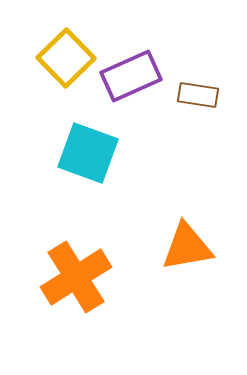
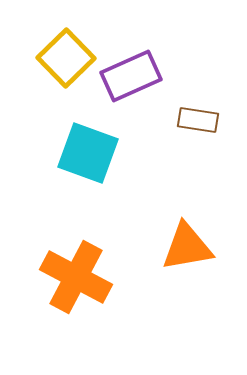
brown rectangle: moved 25 px down
orange cross: rotated 30 degrees counterclockwise
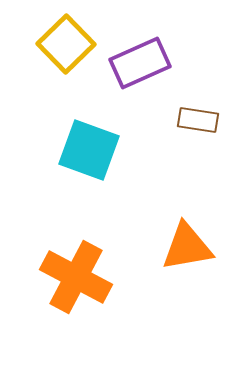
yellow square: moved 14 px up
purple rectangle: moved 9 px right, 13 px up
cyan square: moved 1 px right, 3 px up
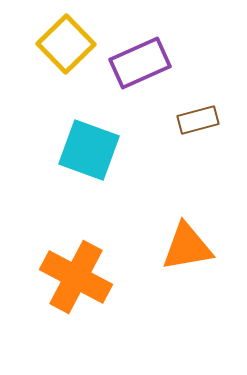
brown rectangle: rotated 24 degrees counterclockwise
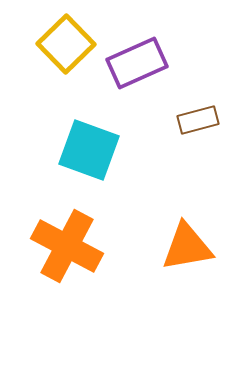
purple rectangle: moved 3 px left
orange cross: moved 9 px left, 31 px up
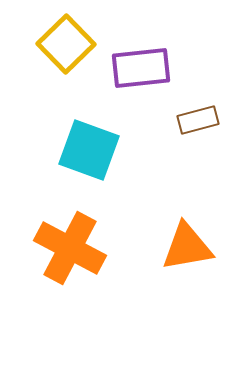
purple rectangle: moved 4 px right, 5 px down; rotated 18 degrees clockwise
orange cross: moved 3 px right, 2 px down
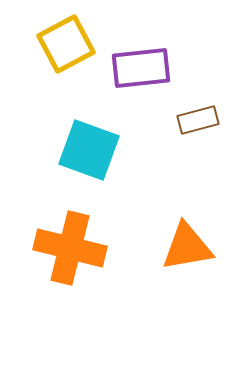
yellow square: rotated 16 degrees clockwise
orange cross: rotated 14 degrees counterclockwise
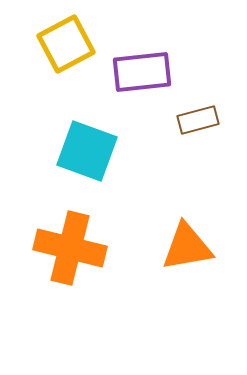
purple rectangle: moved 1 px right, 4 px down
cyan square: moved 2 px left, 1 px down
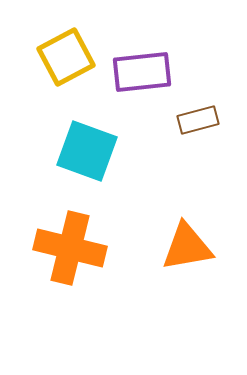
yellow square: moved 13 px down
